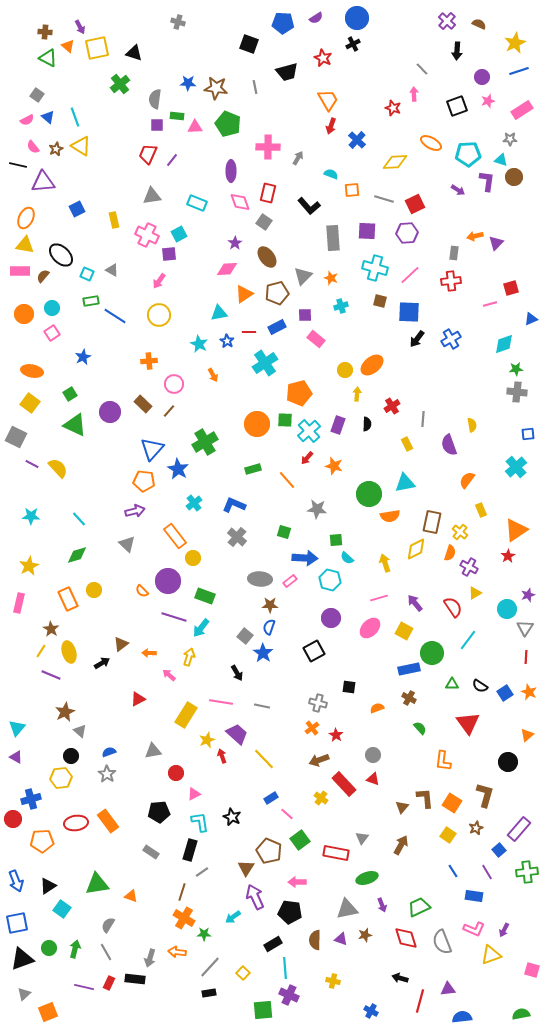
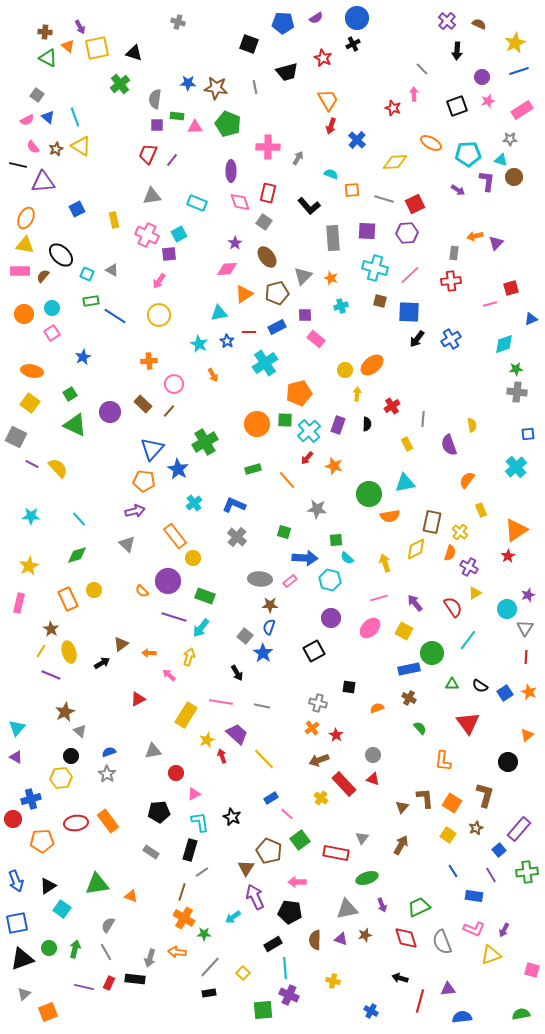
purple line at (487, 872): moved 4 px right, 3 px down
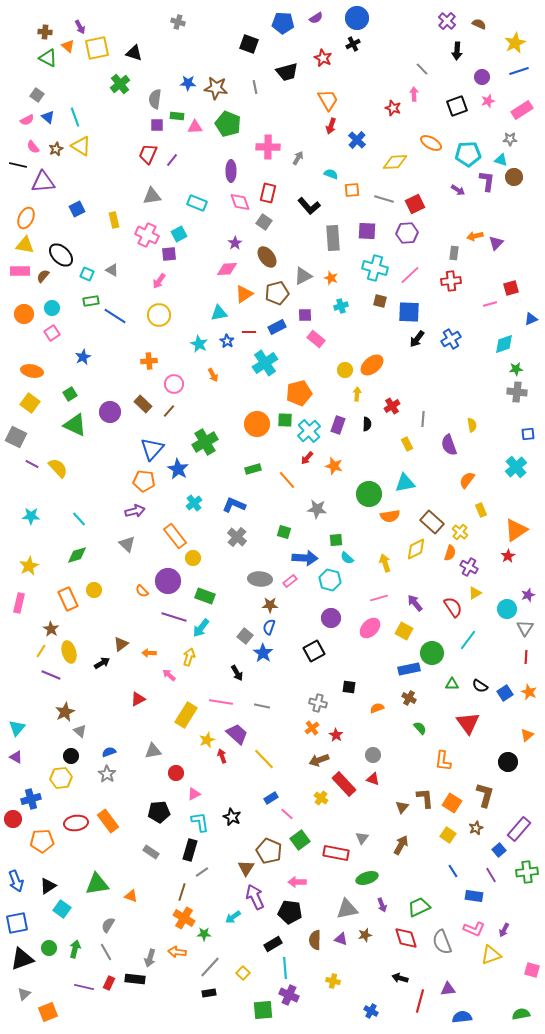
gray triangle at (303, 276): rotated 18 degrees clockwise
brown rectangle at (432, 522): rotated 60 degrees counterclockwise
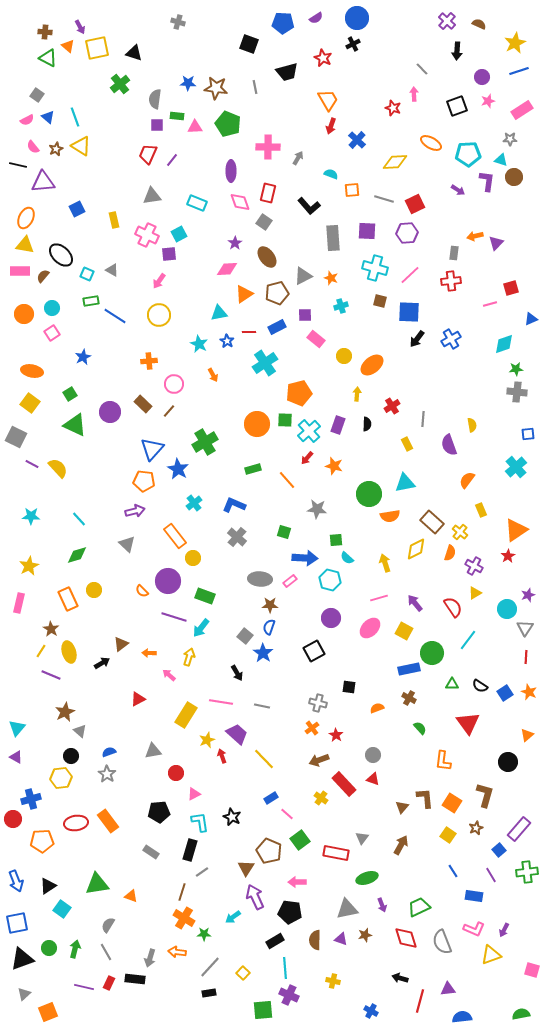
yellow circle at (345, 370): moved 1 px left, 14 px up
purple cross at (469, 567): moved 5 px right, 1 px up
black rectangle at (273, 944): moved 2 px right, 3 px up
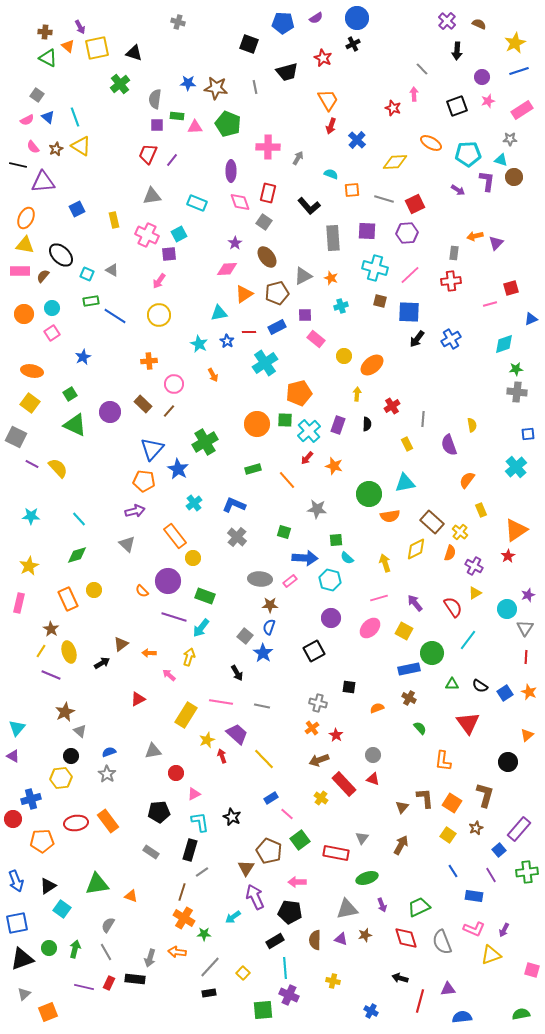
purple triangle at (16, 757): moved 3 px left, 1 px up
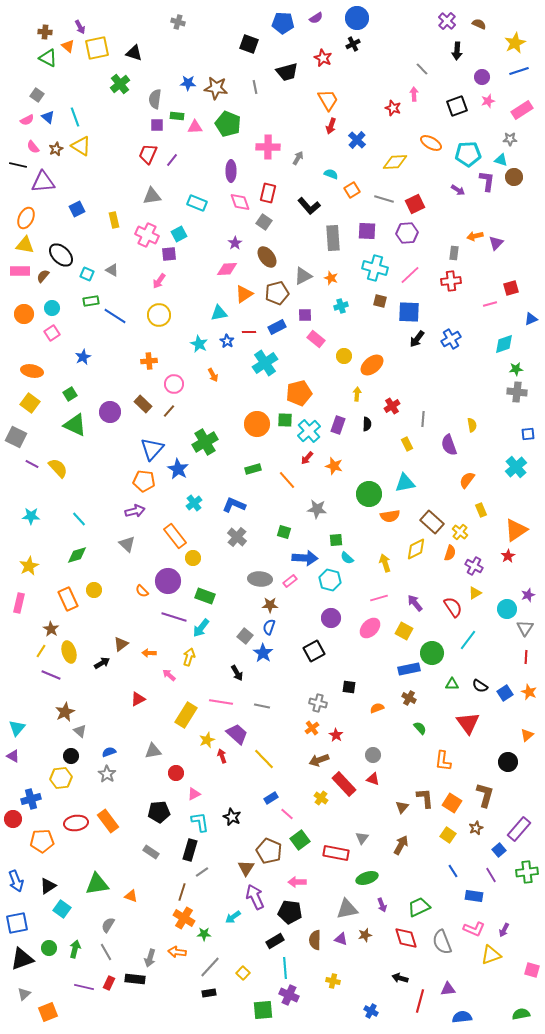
orange square at (352, 190): rotated 28 degrees counterclockwise
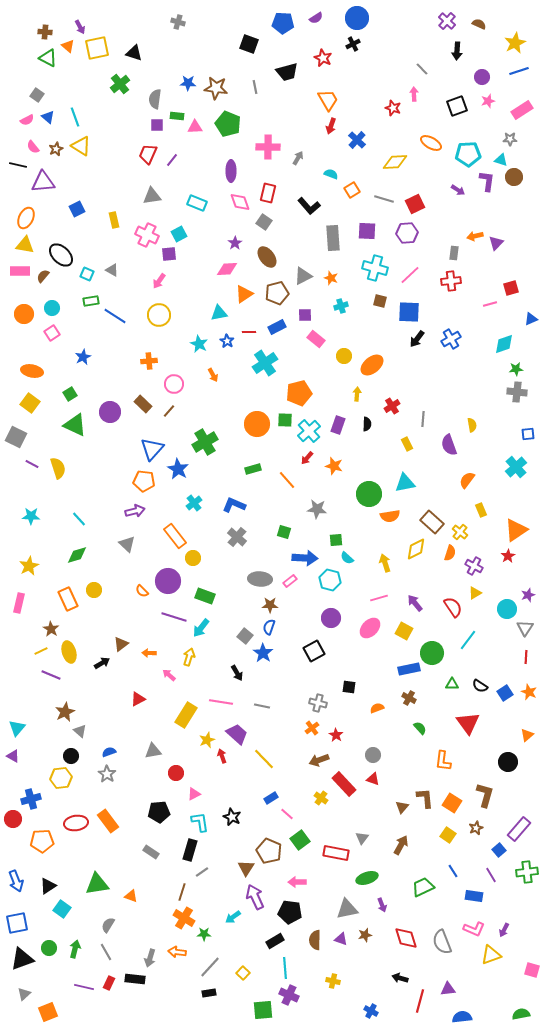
yellow semicircle at (58, 468): rotated 25 degrees clockwise
yellow line at (41, 651): rotated 32 degrees clockwise
green trapezoid at (419, 907): moved 4 px right, 20 px up
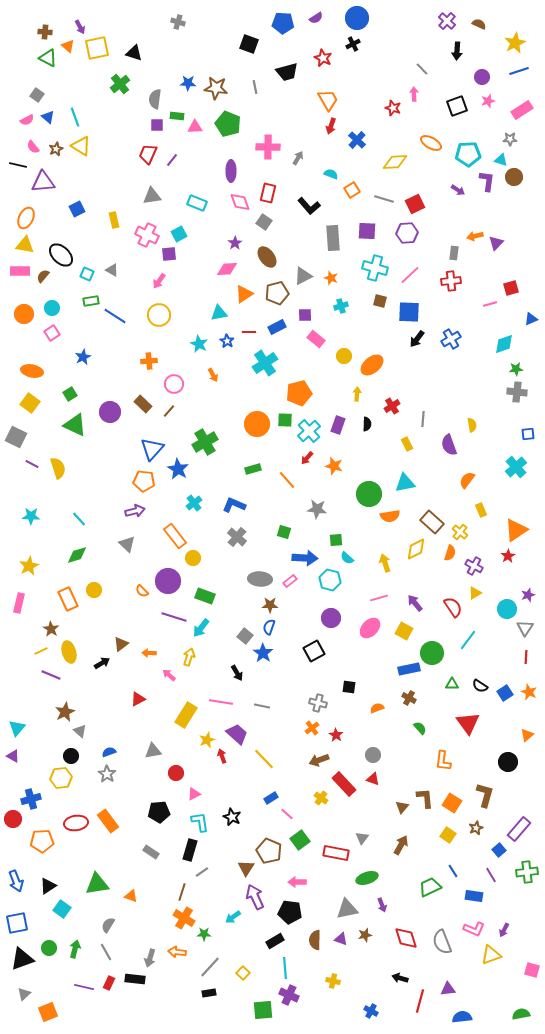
green trapezoid at (423, 887): moved 7 px right
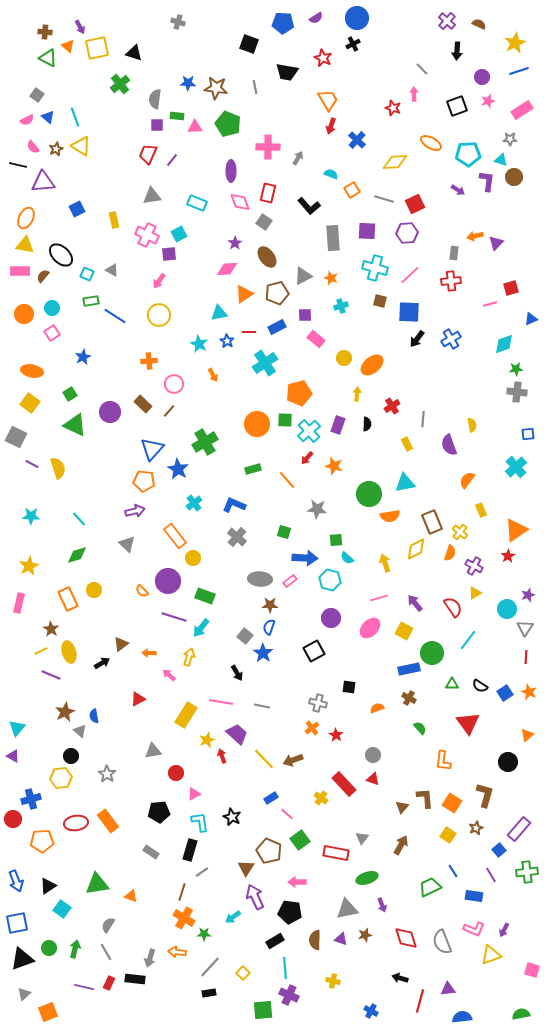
black trapezoid at (287, 72): rotated 25 degrees clockwise
yellow circle at (344, 356): moved 2 px down
brown rectangle at (432, 522): rotated 25 degrees clockwise
blue semicircle at (109, 752): moved 15 px left, 36 px up; rotated 80 degrees counterclockwise
brown arrow at (319, 760): moved 26 px left
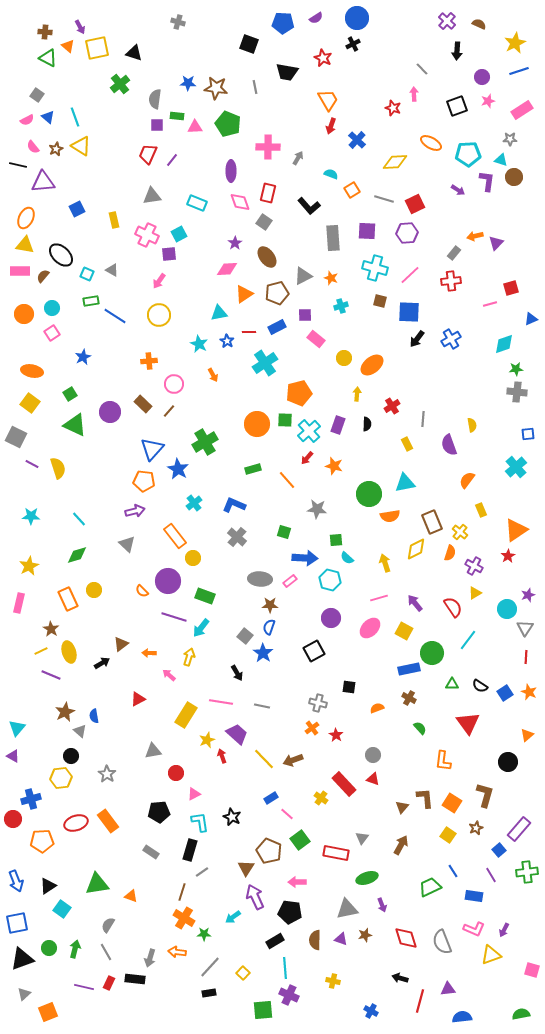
gray rectangle at (454, 253): rotated 32 degrees clockwise
red ellipse at (76, 823): rotated 10 degrees counterclockwise
